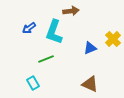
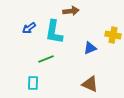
cyan L-shape: rotated 10 degrees counterclockwise
yellow cross: moved 4 px up; rotated 35 degrees counterclockwise
cyan rectangle: rotated 32 degrees clockwise
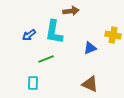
blue arrow: moved 7 px down
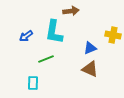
blue arrow: moved 3 px left, 1 px down
brown triangle: moved 15 px up
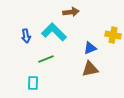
brown arrow: moved 1 px down
cyan L-shape: rotated 125 degrees clockwise
blue arrow: rotated 64 degrees counterclockwise
brown triangle: rotated 36 degrees counterclockwise
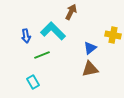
brown arrow: rotated 56 degrees counterclockwise
cyan L-shape: moved 1 px left, 1 px up
blue triangle: rotated 16 degrees counterclockwise
green line: moved 4 px left, 4 px up
cyan rectangle: moved 1 px up; rotated 32 degrees counterclockwise
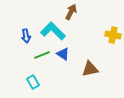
blue triangle: moved 27 px left, 6 px down; rotated 48 degrees counterclockwise
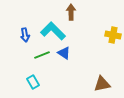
brown arrow: rotated 28 degrees counterclockwise
blue arrow: moved 1 px left, 1 px up
blue triangle: moved 1 px right, 1 px up
brown triangle: moved 12 px right, 15 px down
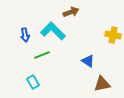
brown arrow: rotated 70 degrees clockwise
blue triangle: moved 24 px right, 8 px down
